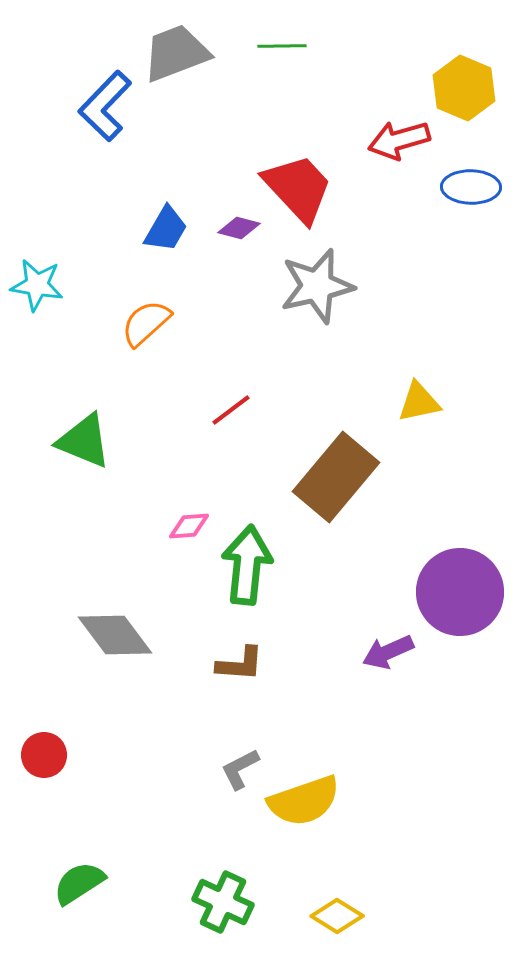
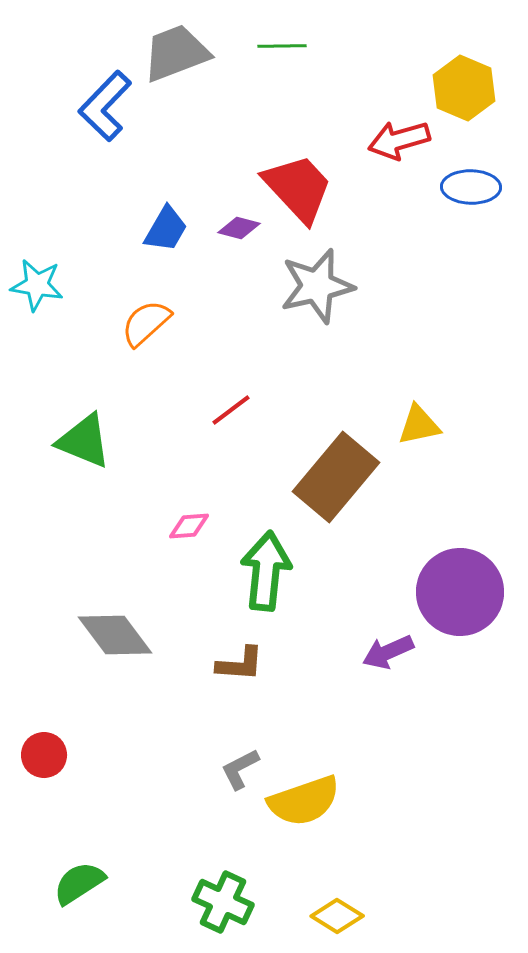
yellow triangle: moved 23 px down
green arrow: moved 19 px right, 6 px down
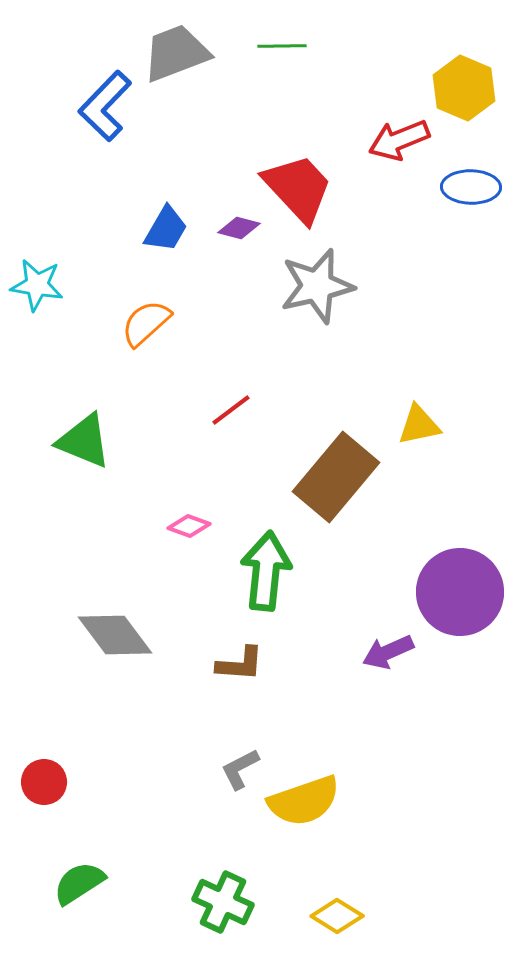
red arrow: rotated 6 degrees counterclockwise
pink diamond: rotated 24 degrees clockwise
red circle: moved 27 px down
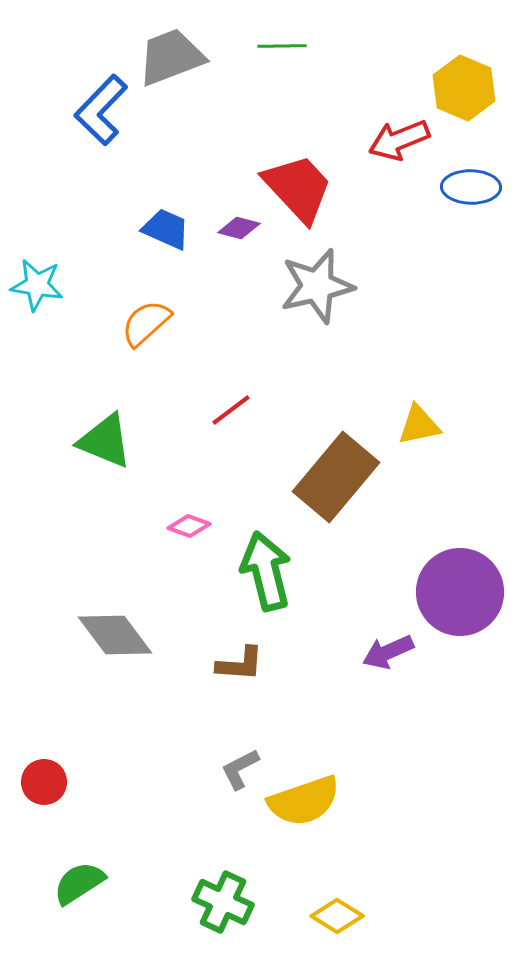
gray trapezoid: moved 5 px left, 4 px down
blue L-shape: moved 4 px left, 4 px down
blue trapezoid: rotated 96 degrees counterclockwise
green triangle: moved 21 px right
green arrow: rotated 20 degrees counterclockwise
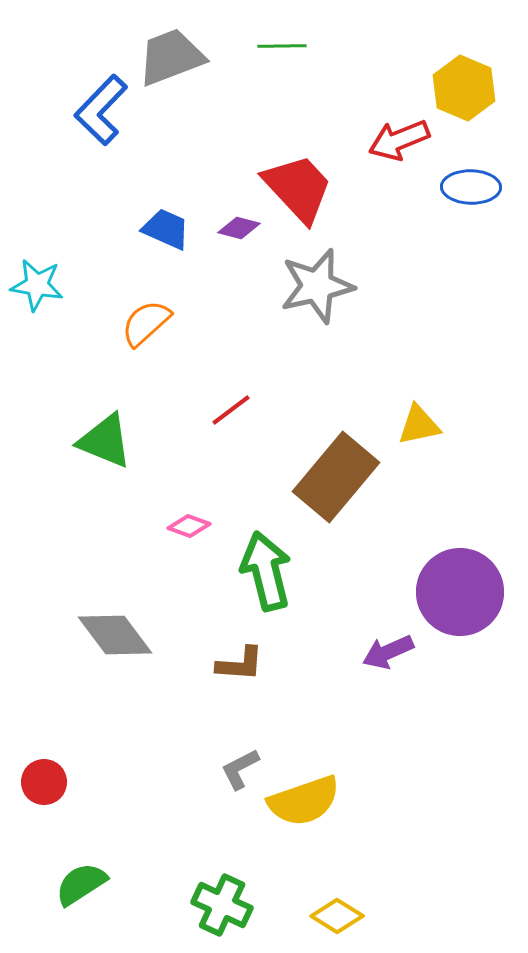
green semicircle: moved 2 px right, 1 px down
green cross: moved 1 px left, 3 px down
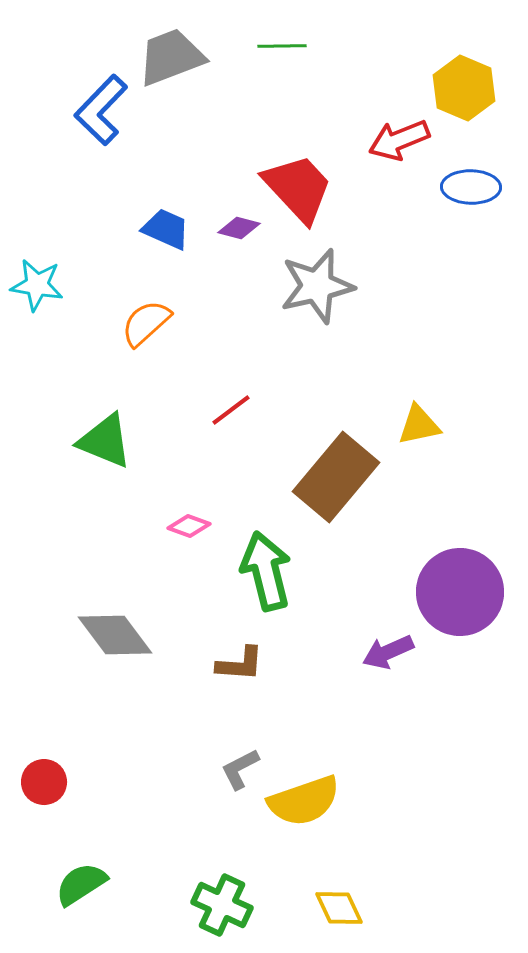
yellow diamond: moved 2 px right, 8 px up; rotated 33 degrees clockwise
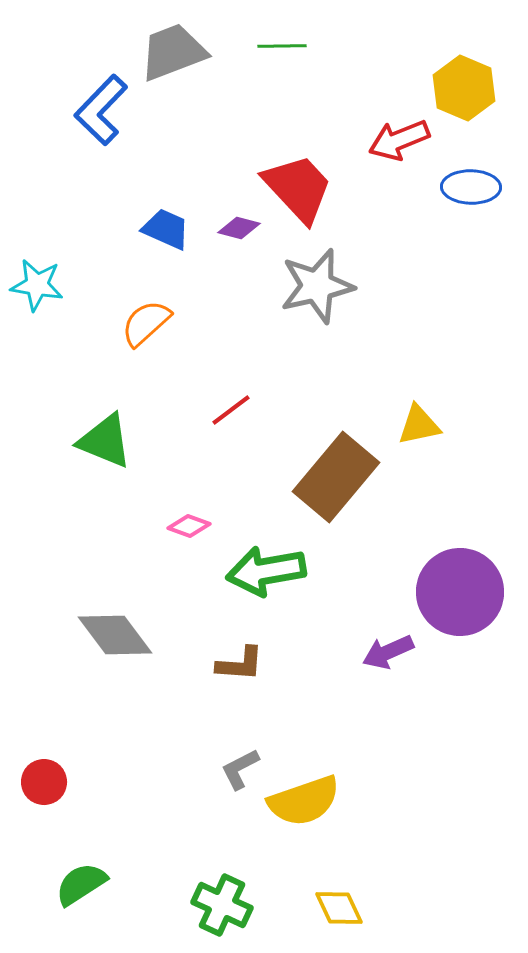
gray trapezoid: moved 2 px right, 5 px up
green arrow: rotated 86 degrees counterclockwise
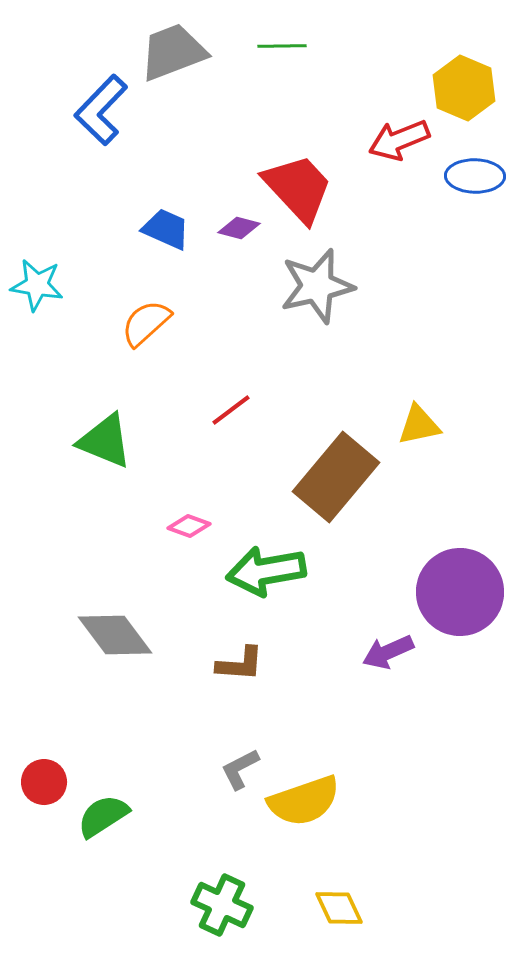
blue ellipse: moved 4 px right, 11 px up
green semicircle: moved 22 px right, 68 px up
